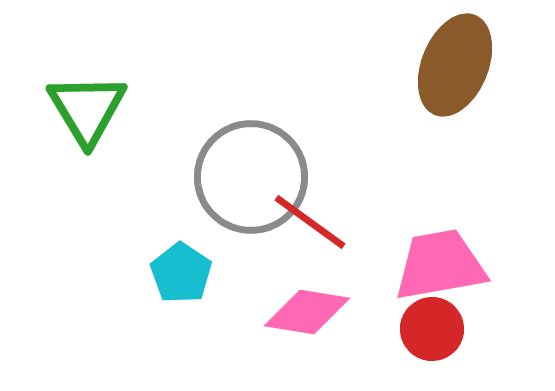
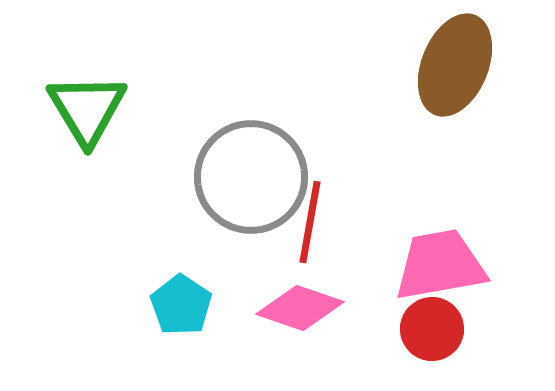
red line: rotated 64 degrees clockwise
cyan pentagon: moved 32 px down
pink diamond: moved 7 px left, 4 px up; rotated 10 degrees clockwise
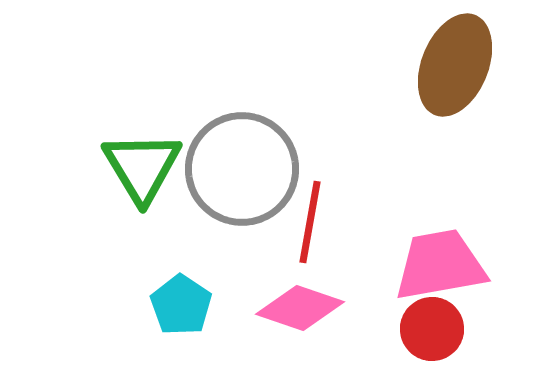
green triangle: moved 55 px right, 58 px down
gray circle: moved 9 px left, 8 px up
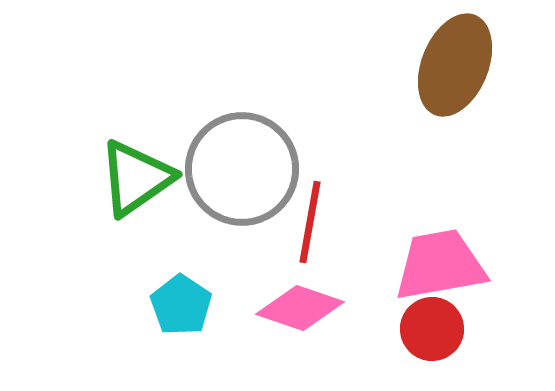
green triangle: moved 6 px left, 11 px down; rotated 26 degrees clockwise
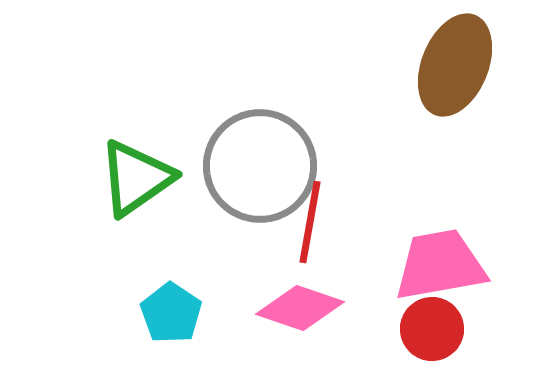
gray circle: moved 18 px right, 3 px up
cyan pentagon: moved 10 px left, 8 px down
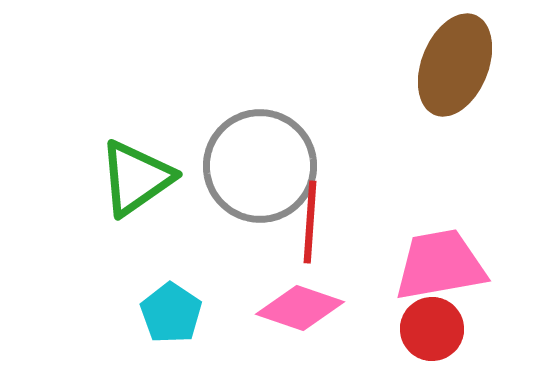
red line: rotated 6 degrees counterclockwise
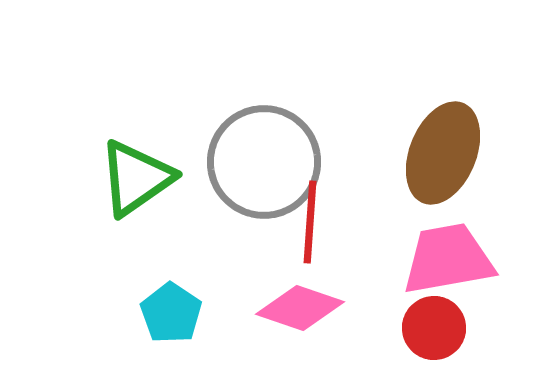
brown ellipse: moved 12 px left, 88 px down
gray circle: moved 4 px right, 4 px up
pink trapezoid: moved 8 px right, 6 px up
red circle: moved 2 px right, 1 px up
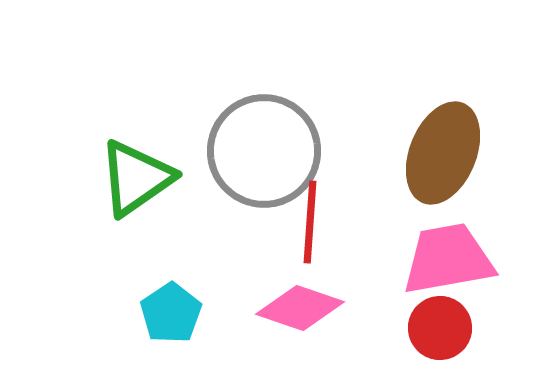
gray circle: moved 11 px up
cyan pentagon: rotated 4 degrees clockwise
red circle: moved 6 px right
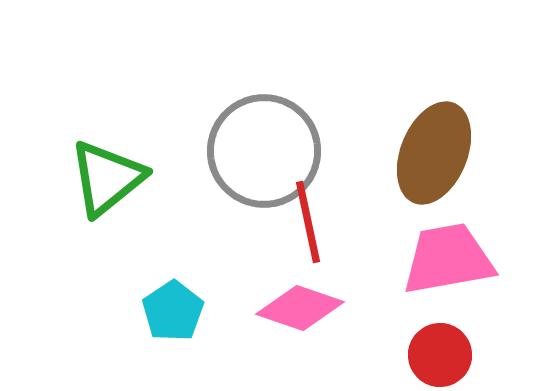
brown ellipse: moved 9 px left
green triangle: moved 29 px left; rotated 4 degrees counterclockwise
red line: moved 2 px left; rotated 16 degrees counterclockwise
cyan pentagon: moved 2 px right, 2 px up
red circle: moved 27 px down
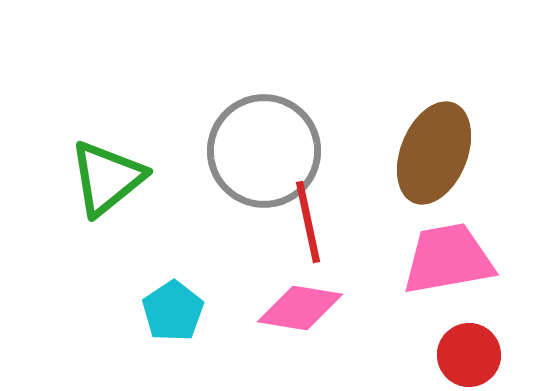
pink diamond: rotated 10 degrees counterclockwise
red circle: moved 29 px right
